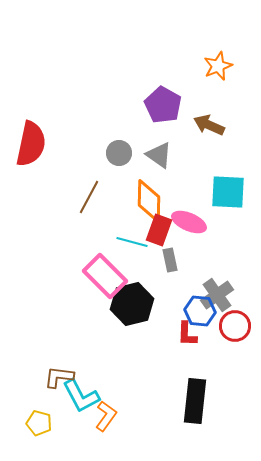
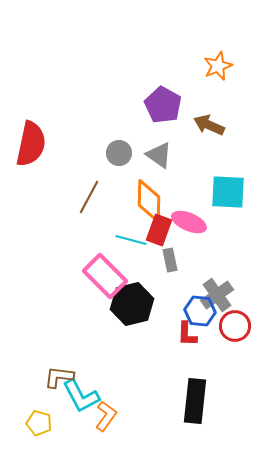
cyan line: moved 1 px left, 2 px up
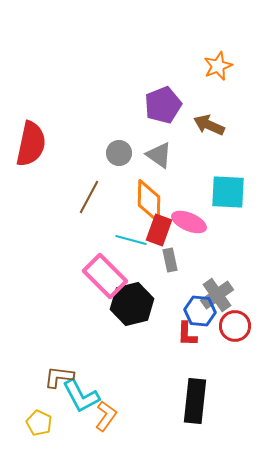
purple pentagon: rotated 21 degrees clockwise
yellow pentagon: rotated 10 degrees clockwise
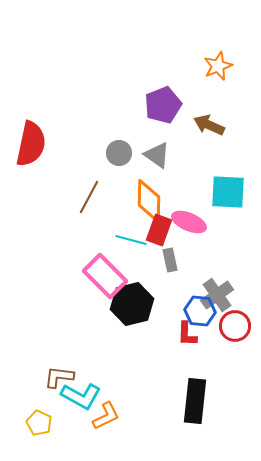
gray triangle: moved 2 px left
cyan L-shape: rotated 33 degrees counterclockwise
orange L-shape: rotated 28 degrees clockwise
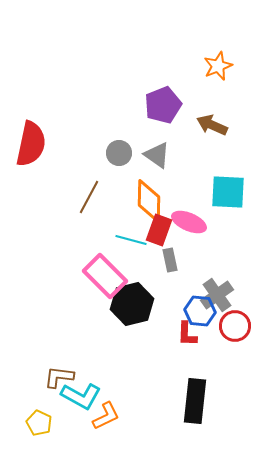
brown arrow: moved 3 px right
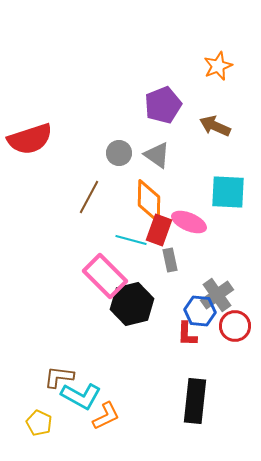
brown arrow: moved 3 px right, 1 px down
red semicircle: moved 1 px left, 5 px up; rotated 60 degrees clockwise
